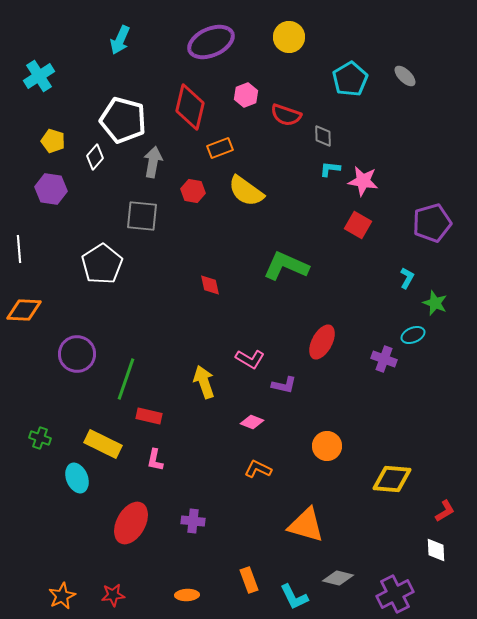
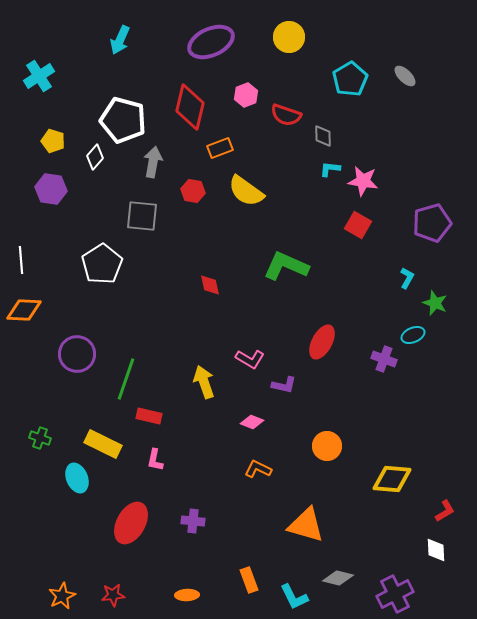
white line at (19, 249): moved 2 px right, 11 px down
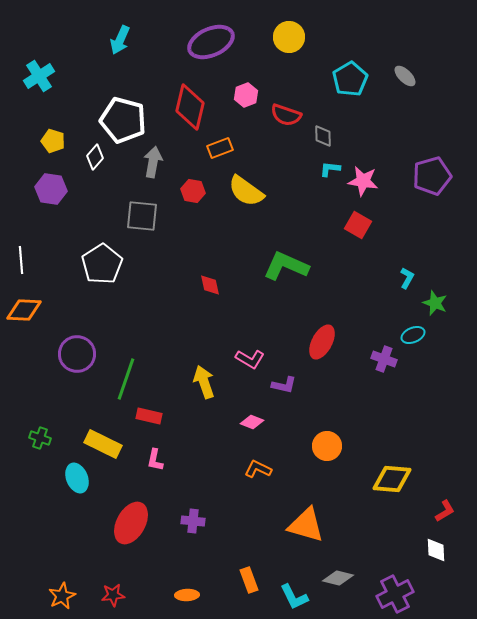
purple pentagon at (432, 223): moved 47 px up
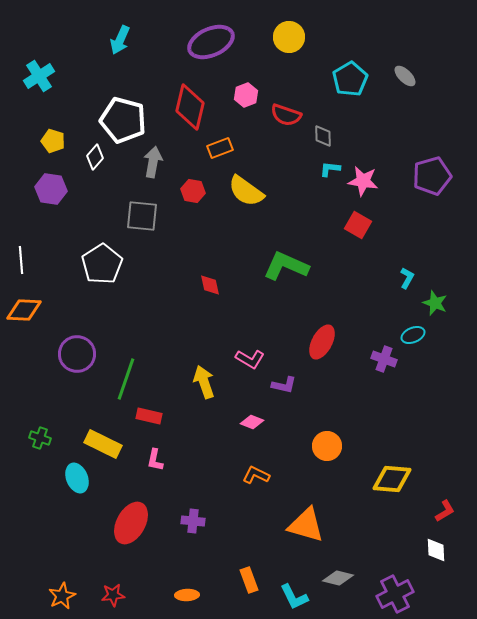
orange L-shape at (258, 469): moved 2 px left, 6 px down
